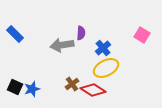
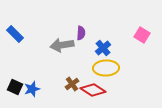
yellow ellipse: rotated 25 degrees clockwise
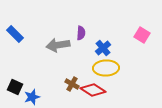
gray arrow: moved 4 px left
brown cross: rotated 24 degrees counterclockwise
blue star: moved 8 px down
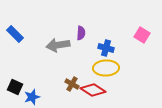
blue cross: moved 3 px right; rotated 35 degrees counterclockwise
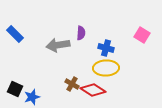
black square: moved 2 px down
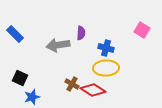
pink square: moved 5 px up
black square: moved 5 px right, 11 px up
